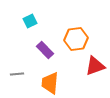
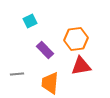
red triangle: moved 14 px left; rotated 10 degrees clockwise
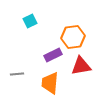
orange hexagon: moved 3 px left, 2 px up
purple rectangle: moved 8 px right, 5 px down; rotated 72 degrees counterclockwise
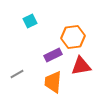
gray line: rotated 24 degrees counterclockwise
orange trapezoid: moved 3 px right, 1 px up
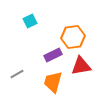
orange trapezoid: rotated 10 degrees clockwise
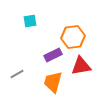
cyan square: rotated 16 degrees clockwise
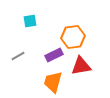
purple rectangle: moved 1 px right
gray line: moved 1 px right, 18 px up
